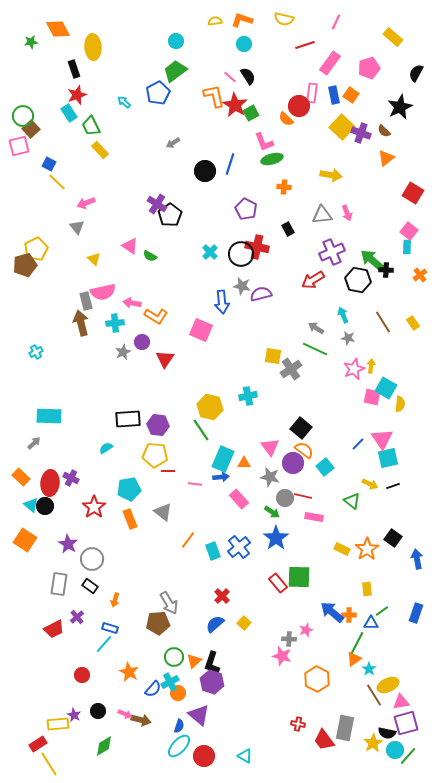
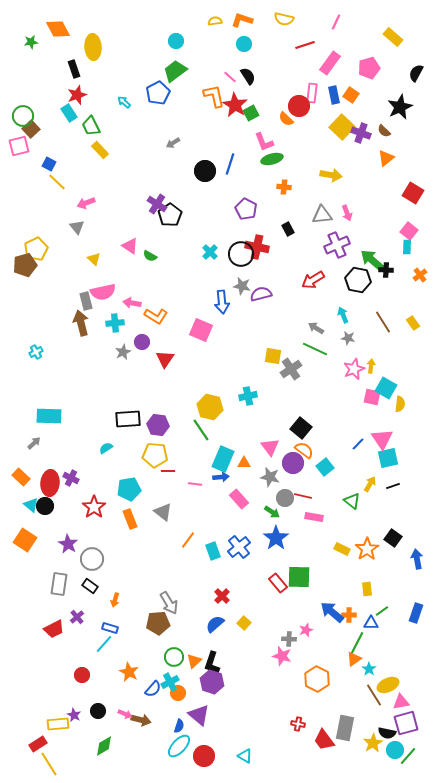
purple cross at (332, 252): moved 5 px right, 7 px up
yellow arrow at (370, 484): rotated 84 degrees counterclockwise
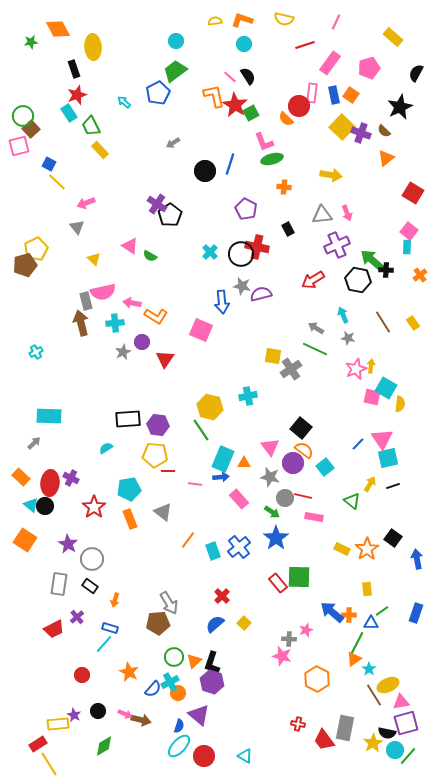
pink star at (354, 369): moved 2 px right
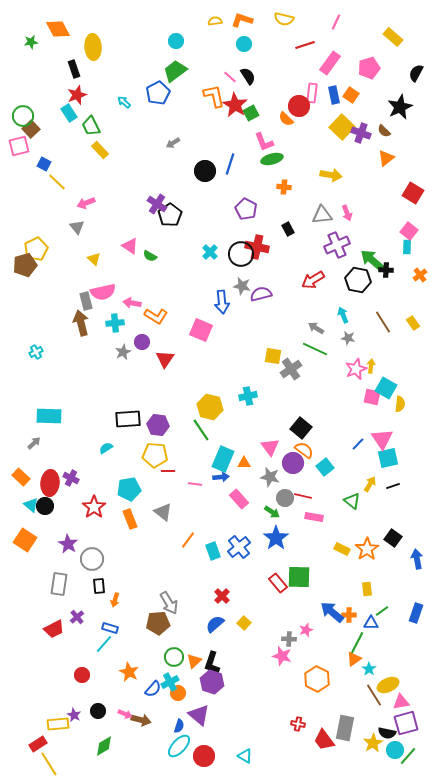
blue square at (49, 164): moved 5 px left
black rectangle at (90, 586): moved 9 px right; rotated 49 degrees clockwise
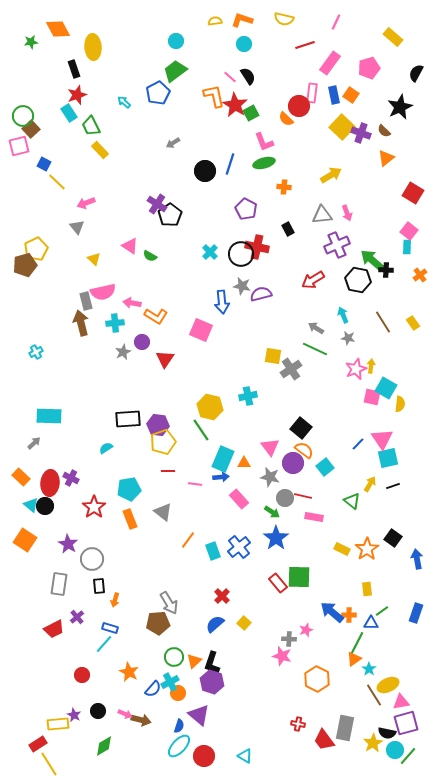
green ellipse at (272, 159): moved 8 px left, 4 px down
yellow arrow at (331, 175): rotated 40 degrees counterclockwise
yellow pentagon at (155, 455): moved 8 px right, 13 px up; rotated 25 degrees counterclockwise
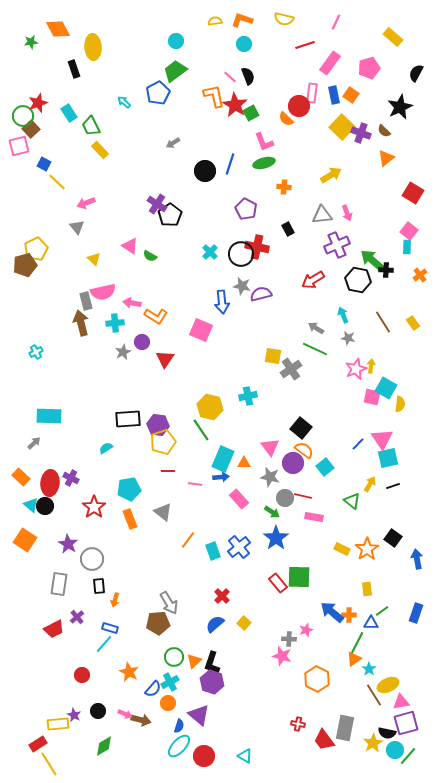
black semicircle at (248, 76): rotated 12 degrees clockwise
red star at (77, 95): moved 39 px left, 8 px down
orange circle at (178, 693): moved 10 px left, 10 px down
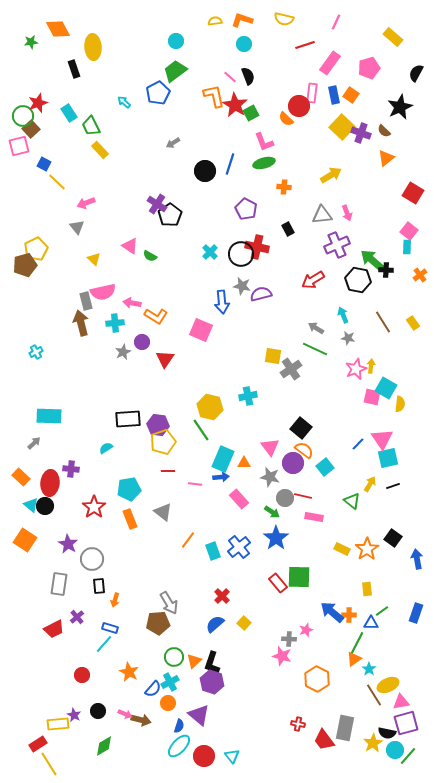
purple cross at (71, 478): moved 9 px up; rotated 21 degrees counterclockwise
cyan triangle at (245, 756): moved 13 px left; rotated 21 degrees clockwise
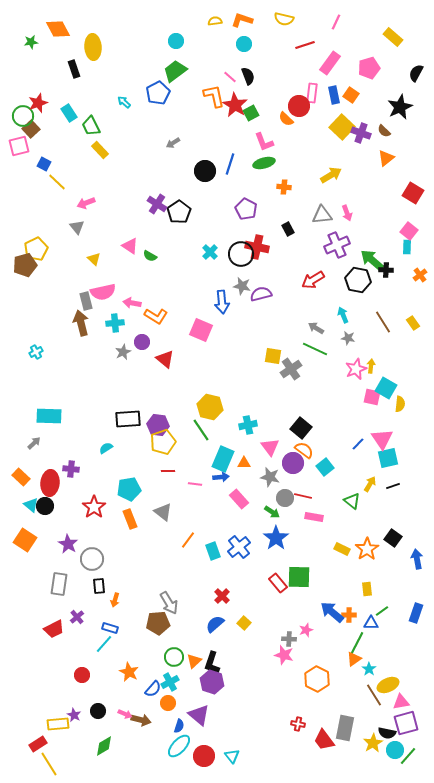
black pentagon at (170, 215): moved 9 px right, 3 px up
red triangle at (165, 359): rotated 24 degrees counterclockwise
cyan cross at (248, 396): moved 29 px down
pink star at (282, 656): moved 2 px right, 1 px up
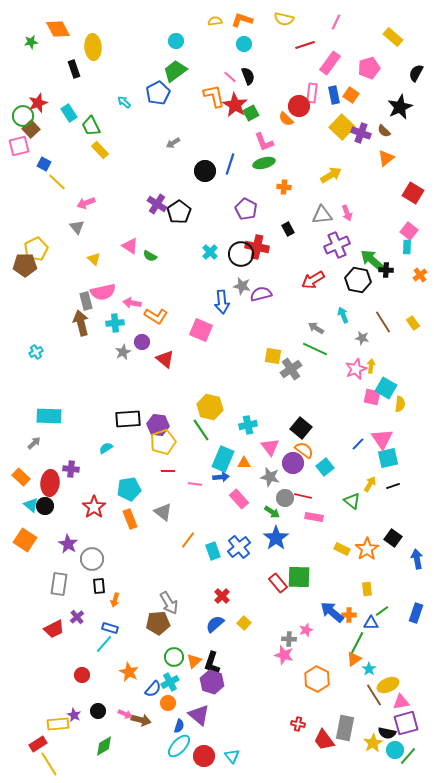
brown pentagon at (25, 265): rotated 15 degrees clockwise
gray star at (348, 338): moved 14 px right
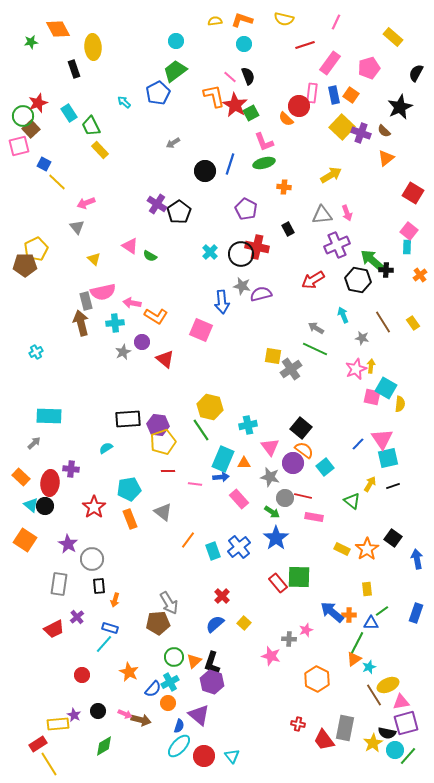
pink star at (284, 655): moved 13 px left, 1 px down
cyan star at (369, 669): moved 2 px up; rotated 16 degrees clockwise
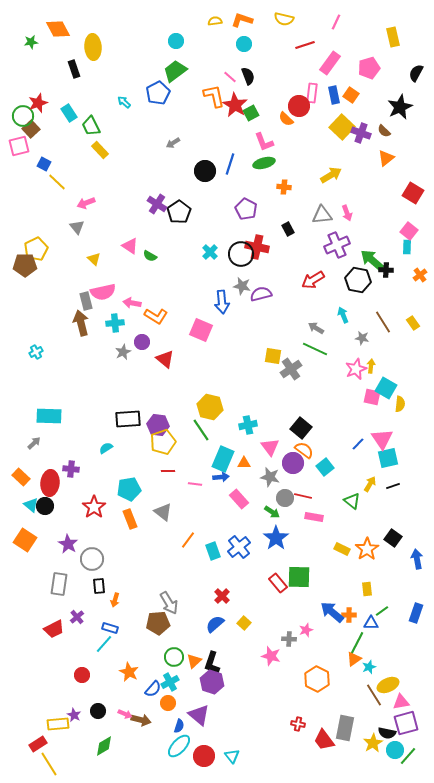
yellow rectangle at (393, 37): rotated 36 degrees clockwise
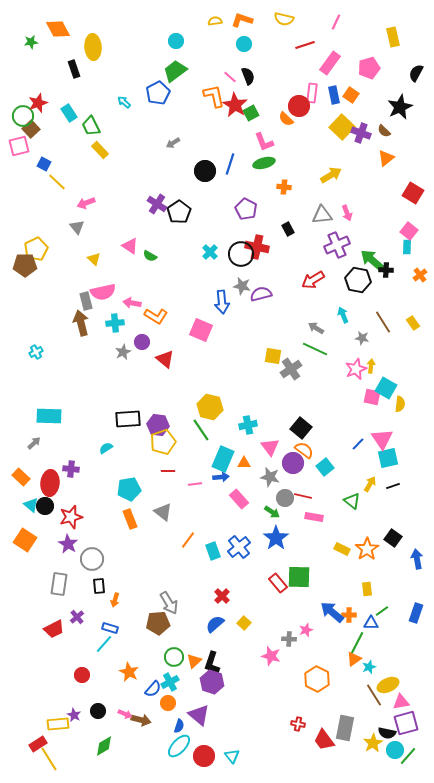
pink line at (195, 484): rotated 16 degrees counterclockwise
red star at (94, 507): moved 23 px left, 10 px down; rotated 20 degrees clockwise
yellow line at (49, 764): moved 5 px up
